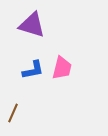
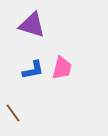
brown line: rotated 60 degrees counterclockwise
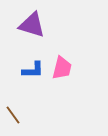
blue L-shape: rotated 10 degrees clockwise
brown line: moved 2 px down
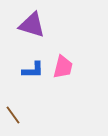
pink trapezoid: moved 1 px right, 1 px up
